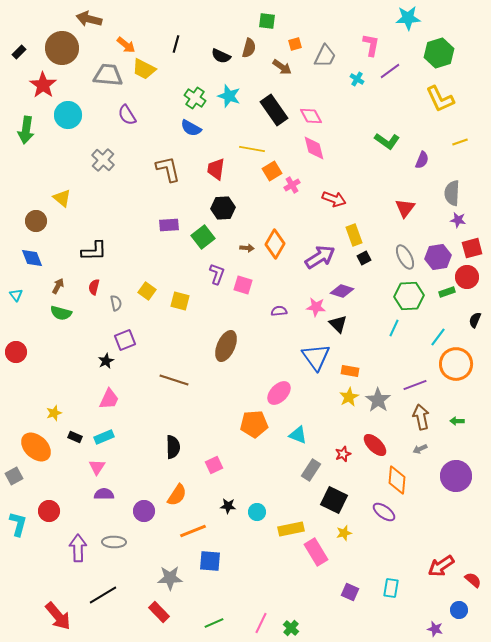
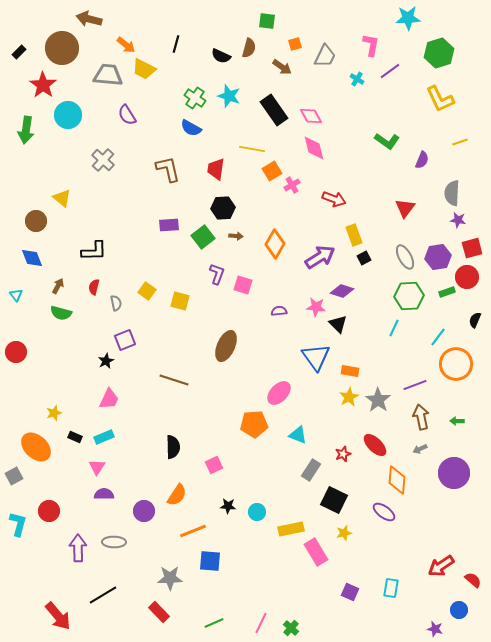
brown arrow at (247, 248): moved 11 px left, 12 px up
purple circle at (456, 476): moved 2 px left, 3 px up
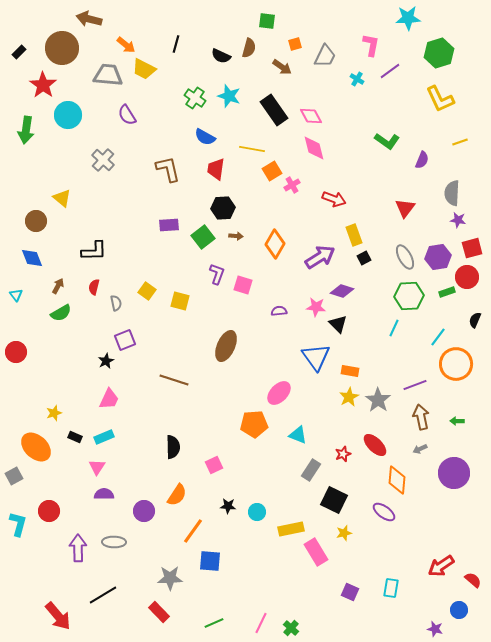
blue semicircle at (191, 128): moved 14 px right, 9 px down
green semicircle at (61, 313): rotated 45 degrees counterclockwise
orange line at (193, 531): rotated 32 degrees counterclockwise
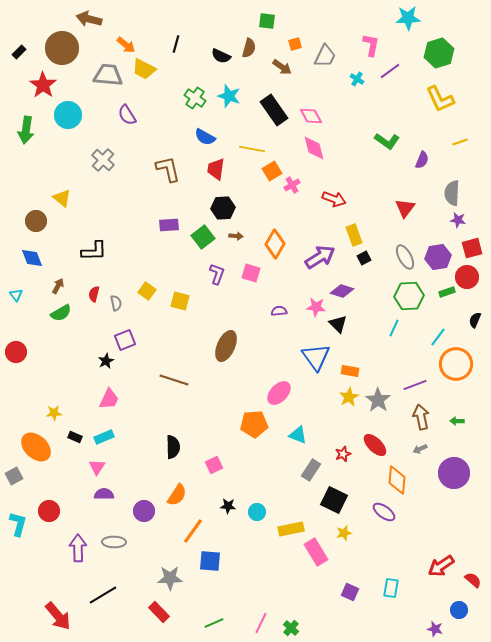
pink square at (243, 285): moved 8 px right, 12 px up
red semicircle at (94, 287): moved 7 px down
yellow star at (54, 413): rotated 14 degrees clockwise
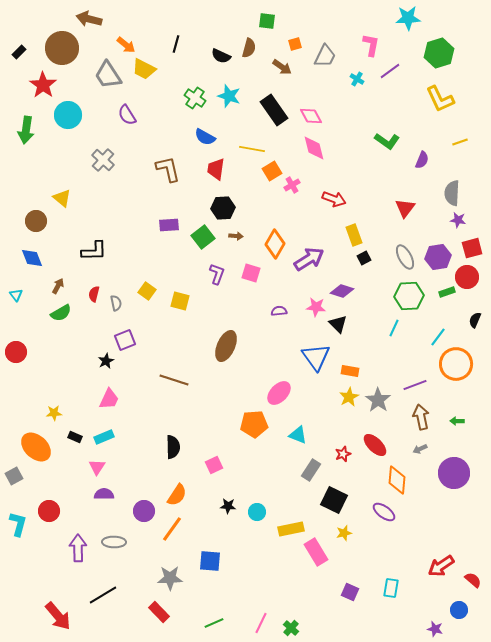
gray trapezoid at (108, 75): rotated 128 degrees counterclockwise
purple arrow at (320, 257): moved 11 px left, 2 px down
orange line at (193, 531): moved 21 px left, 2 px up
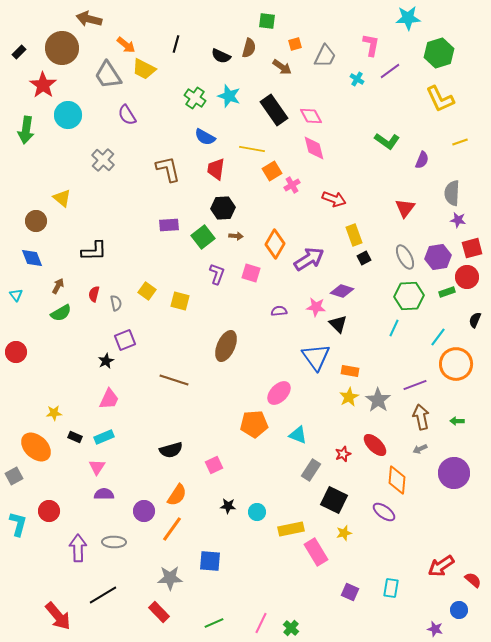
black semicircle at (173, 447): moved 2 px left, 3 px down; rotated 75 degrees clockwise
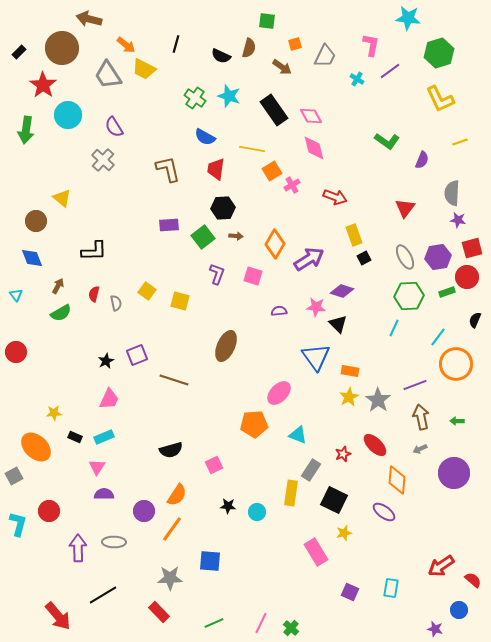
cyan star at (408, 18): rotated 10 degrees clockwise
purple semicircle at (127, 115): moved 13 px left, 12 px down
red arrow at (334, 199): moved 1 px right, 2 px up
pink square at (251, 273): moved 2 px right, 3 px down
purple square at (125, 340): moved 12 px right, 15 px down
yellow rectangle at (291, 529): moved 36 px up; rotated 70 degrees counterclockwise
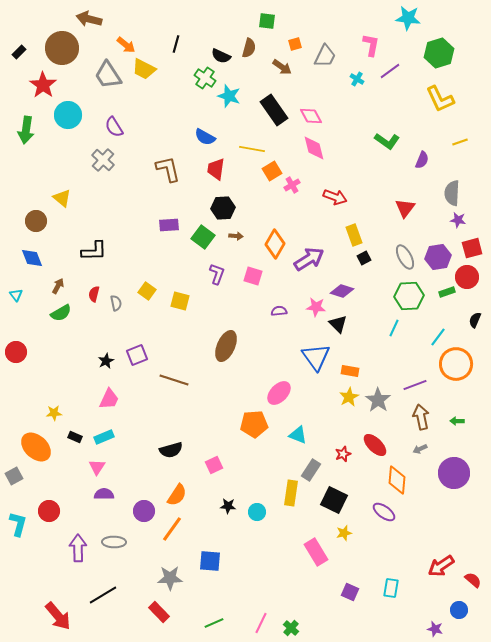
green cross at (195, 98): moved 10 px right, 20 px up
green square at (203, 237): rotated 15 degrees counterclockwise
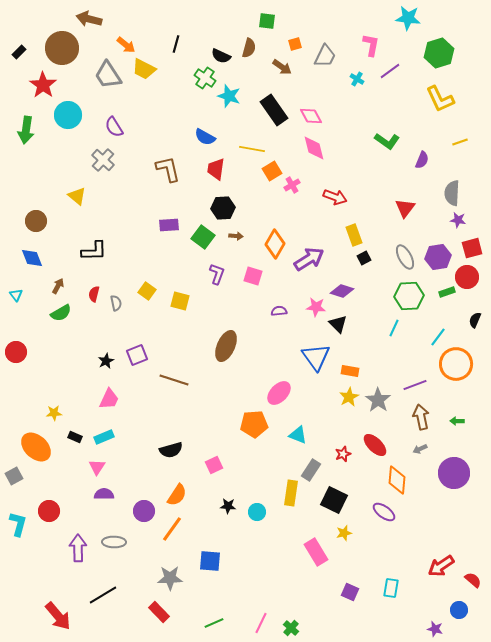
yellow triangle at (62, 198): moved 15 px right, 2 px up
